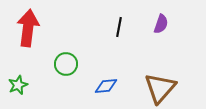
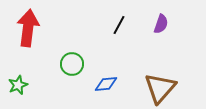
black line: moved 2 px up; rotated 18 degrees clockwise
green circle: moved 6 px right
blue diamond: moved 2 px up
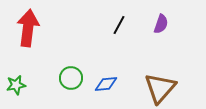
green circle: moved 1 px left, 14 px down
green star: moved 2 px left; rotated 12 degrees clockwise
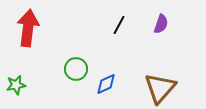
green circle: moved 5 px right, 9 px up
blue diamond: rotated 20 degrees counterclockwise
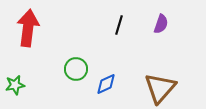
black line: rotated 12 degrees counterclockwise
green star: moved 1 px left
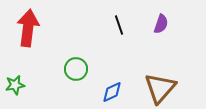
black line: rotated 36 degrees counterclockwise
blue diamond: moved 6 px right, 8 px down
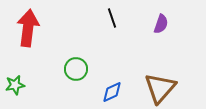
black line: moved 7 px left, 7 px up
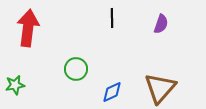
black line: rotated 18 degrees clockwise
